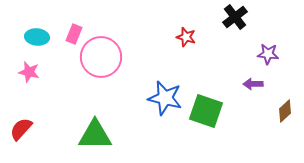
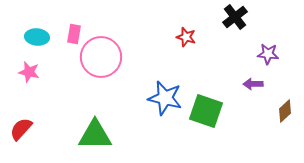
pink rectangle: rotated 12 degrees counterclockwise
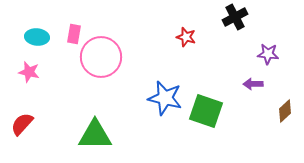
black cross: rotated 10 degrees clockwise
red semicircle: moved 1 px right, 5 px up
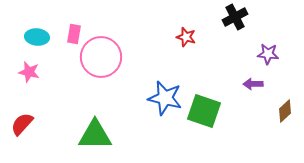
green square: moved 2 px left
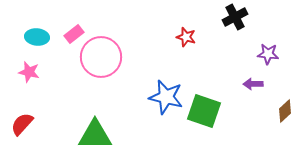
pink rectangle: rotated 42 degrees clockwise
blue star: moved 1 px right, 1 px up
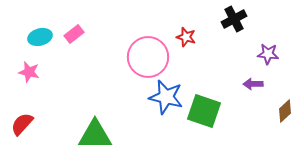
black cross: moved 1 px left, 2 px down
cyan ellipse: moved 3 px right; rotated 20 degrees counterclockwise
pink circle: moved 47 px right
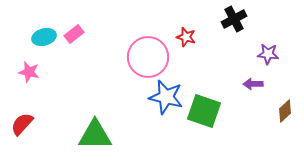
cyan ellipse: moved 4 px right
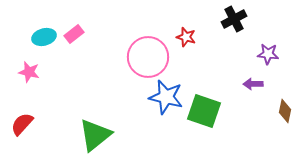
brown diamond: rotated 35 degrees counterclockwise
green triangle: rotated 39 degrees counterclockwise
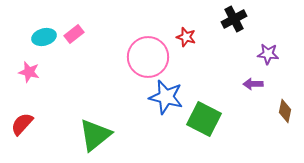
green square: moved 8 px down; rotated 8 degrees clockwise
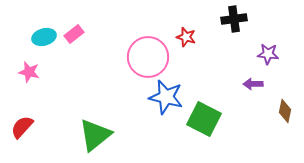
black cross: rotated 20 degrees clockwise
red semicircle: moved 3 px down
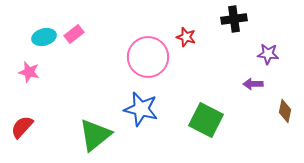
blue star: moved 25 px left, 12 px down
green square: moved 2 px right, 1 px down
